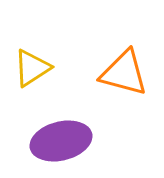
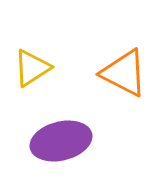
orange triangle: rotated 12 degrees clockwise
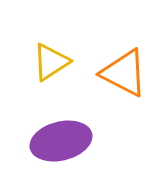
yellow triangle: moved 19 px right, 6 px up
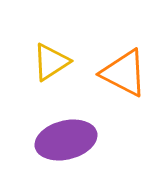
purple ellipse: moved 5 px right, 1 px up
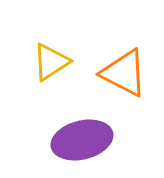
purple ellipse: moved 16 px right
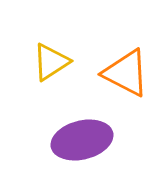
orange triangle: moved 2 px right
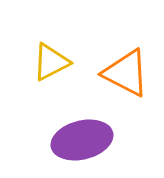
yellow triangle: rotated 6 degrees clockwise
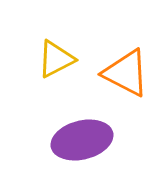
yellow triangle: moved 5 px right, 3 px up
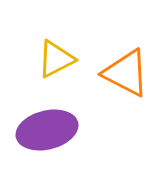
purple ellipse: moved 35 px left, 10 px up
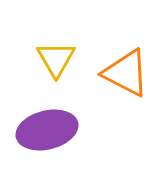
yellow triangle: rotated 33 degrees counterclockwise
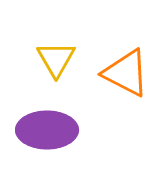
purple ellipse: rotated 14 degrees clockwise
